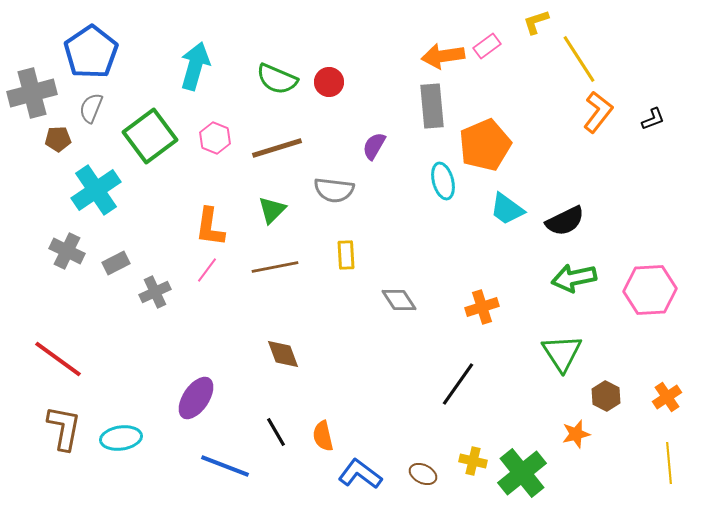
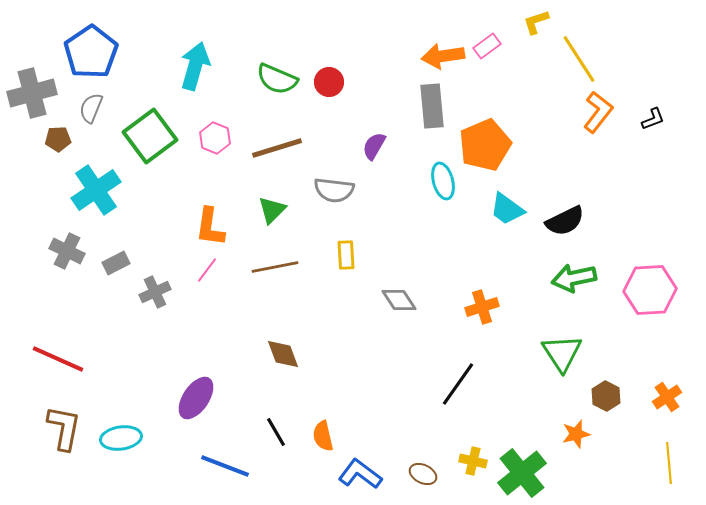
red line at (58, 359): rotated 12 degrees counterclockwise
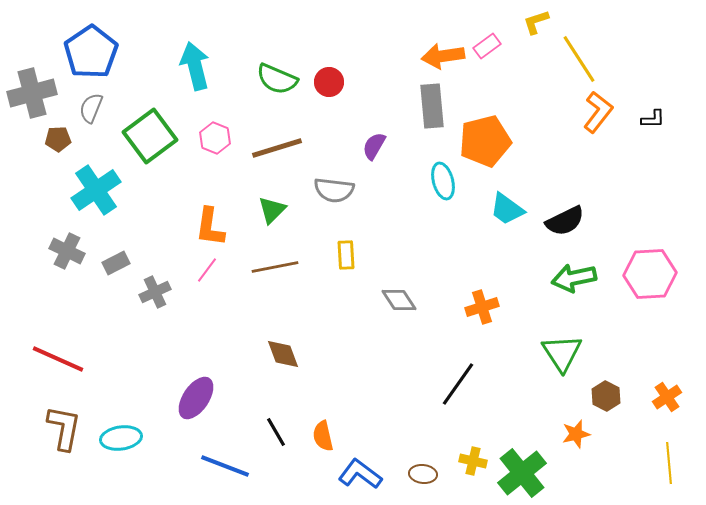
cyan arrow at (195, 66): rotated 30 degrees counterclockwise
black L-shape at (653, 119): rotated 20 degrees clockwise
orange pentagon at (485, 145): moved 4 px up; rotated 9 degrees clockwise
pink hexagon at (650, 290): moved 16 px up
brown ellipse at (423, 474): rotated 20 degrees counterclockwise
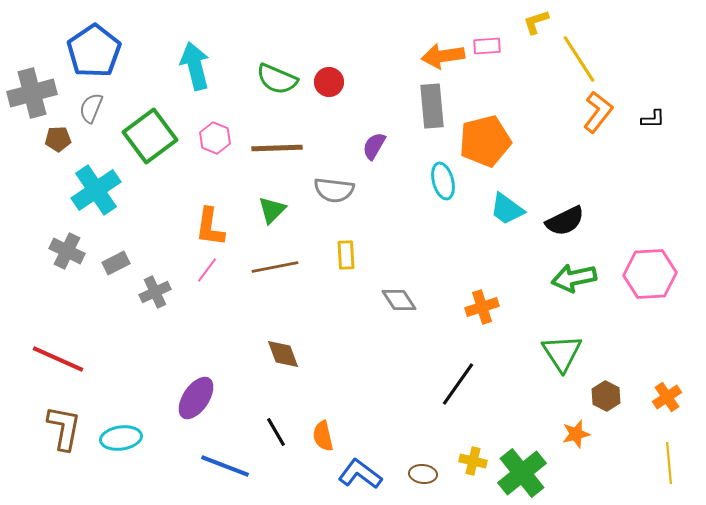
pink rectangle at (487, 46): rotated 32 degrees clockwise
blue pentagon at (91, 52): moved 3 px right, 1 px up
brown line at (277, 148): rotated 15 degrees clockwise
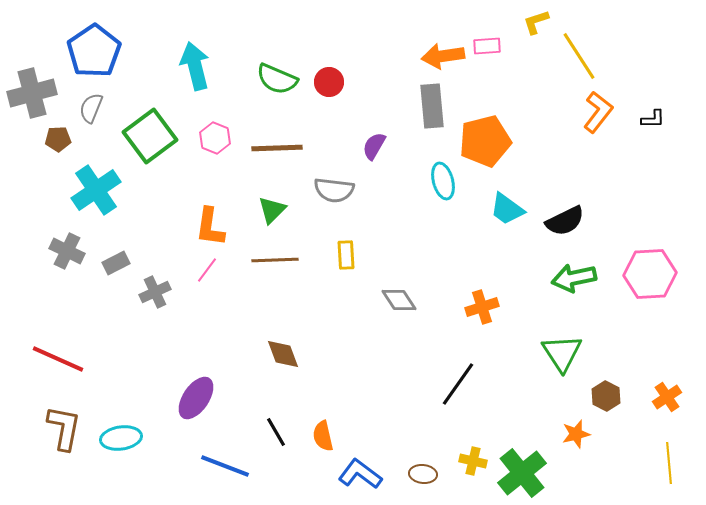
yellow line at (579, 59): moved 3 px up
brown line at (275, 267): moved 7 px up; rotated 9 degrees clockwise
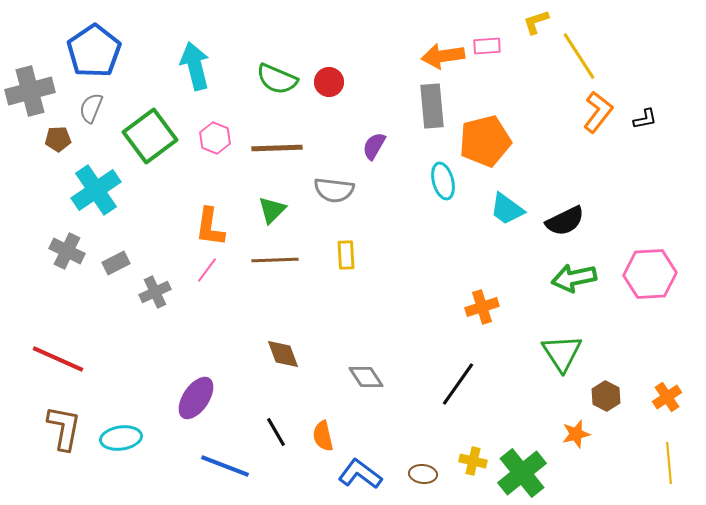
gray cross at (32, 93): moved 2 px left, 2 px up
black L-shape at (653, 119): moved 8 px left; rotated 10 degrees counterclockwise
gray diamond at (399, 300): moved 33 px left, 77 px down
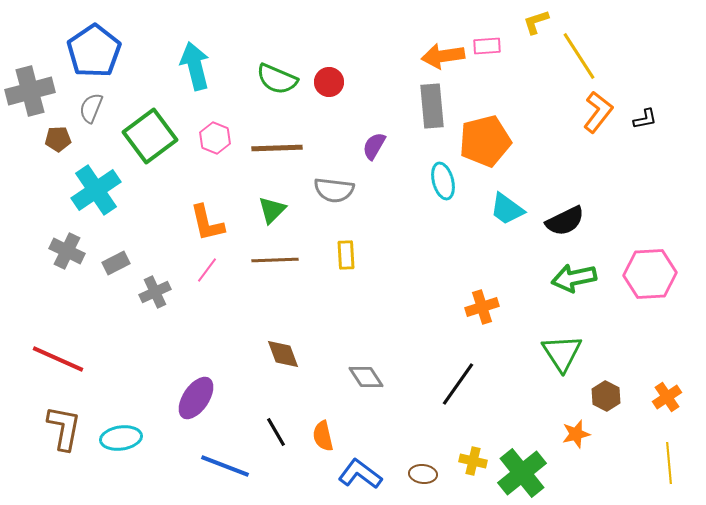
orange L-shape at (210, 227): moved 3 px left, 4 px up; rotated 21 degrees counterclockwise
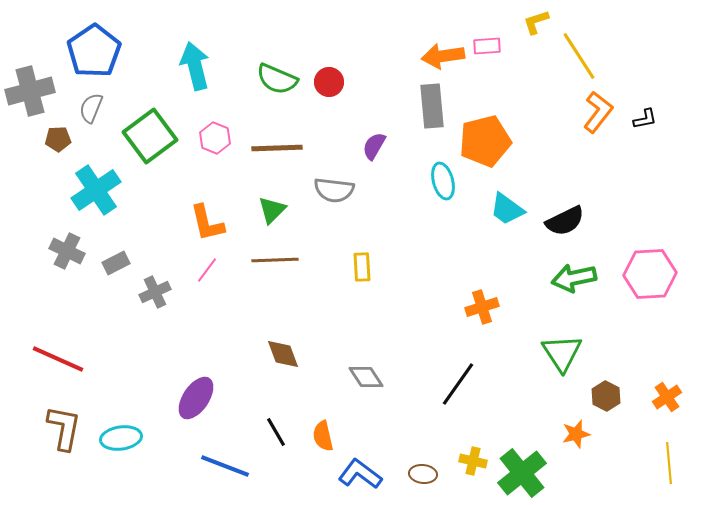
yellow rectangle at (346, 255): moved 16 px right, 12 px down
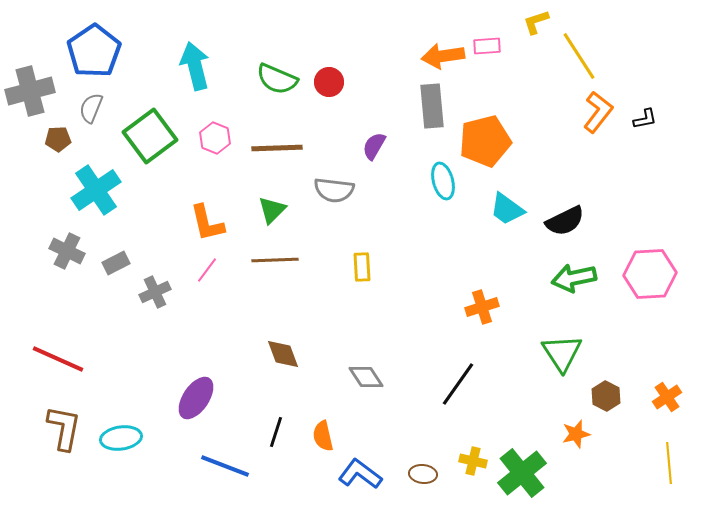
black line at (276, 432): rotated 48 degrees clockwise
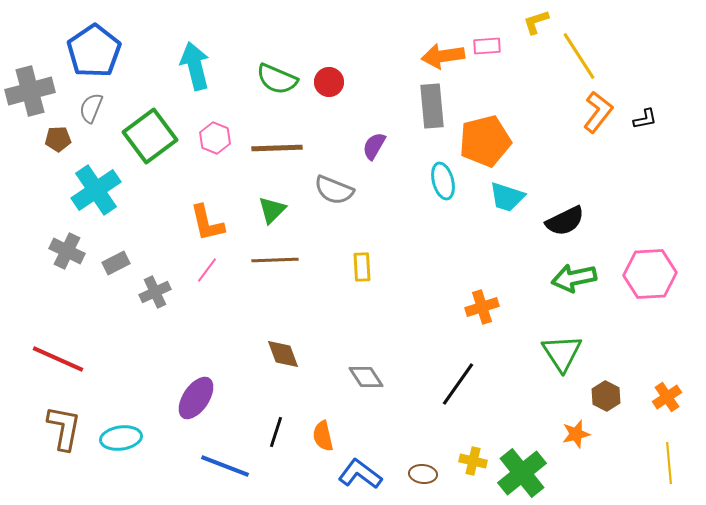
gray semicircle at (334, 190): rotated 15 degrees clockwise
cyan trapezoid at (507, 209): moved 12 px up; rotated 18 degrees counterclockwise
